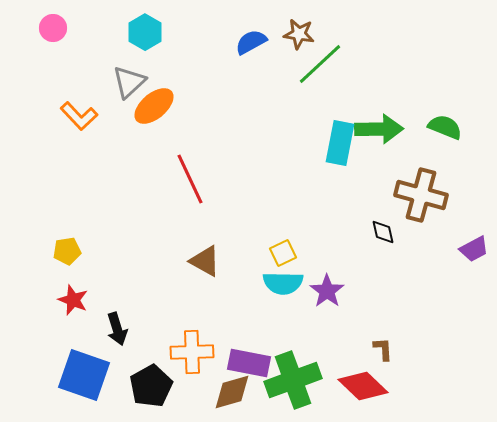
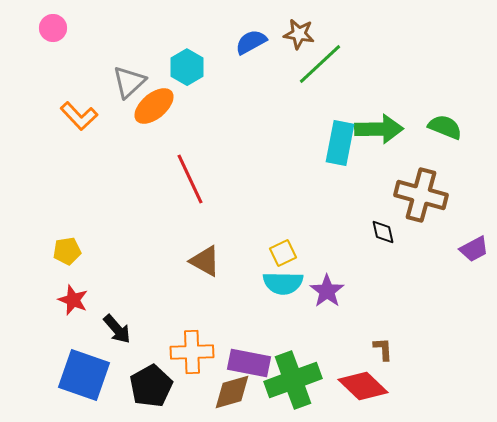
cyan hexagon: moved 42 px right, 35 px down
black arrow: rotated 24 degrees counterclockwise
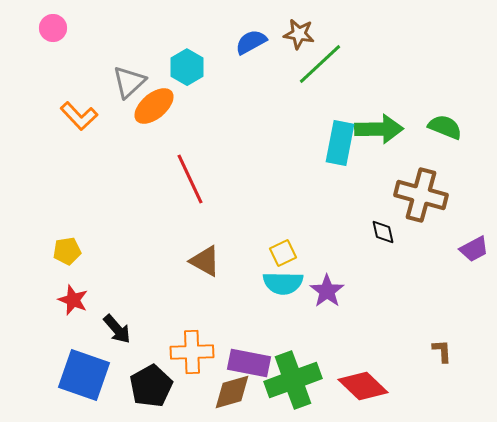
brown L-shape: moved 59 px right, 2 px down
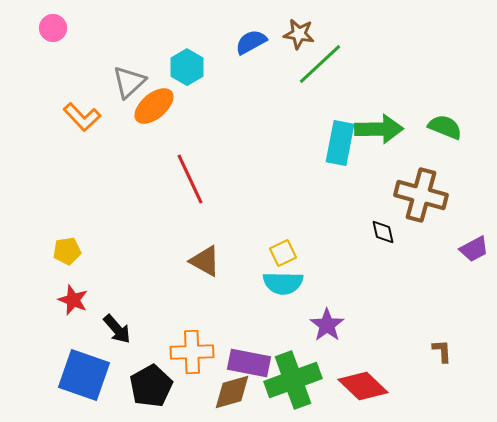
orange L-shape: moved 3 px right, 1 px down
purple star: moved 34 px down
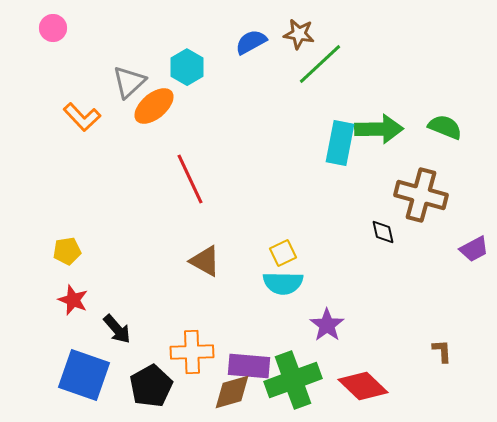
purple rectangle: moved 3 px down; rotated 6 degrees counterclockwise
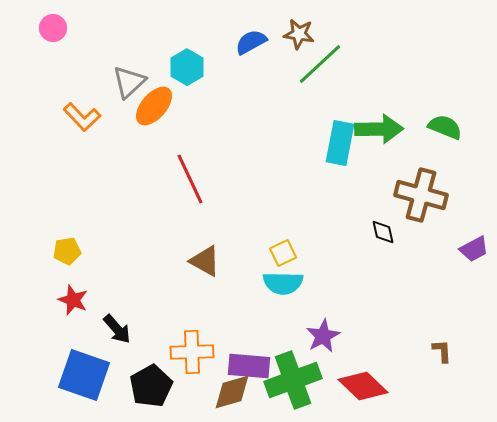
orange ellipse: rotated 9 degrees counterclockwise
purple star: moved 4 px left, 11 px down; rotated 8 degrees clockwise
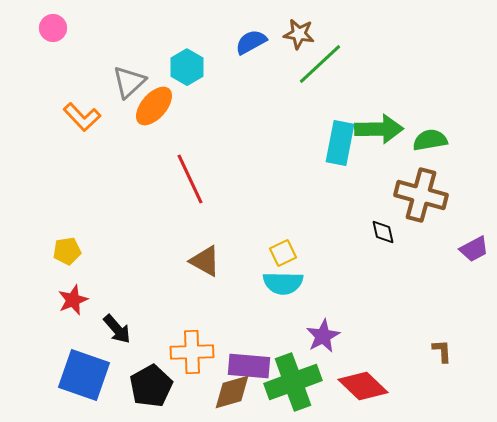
green semicircle: moved 15 px left, 13 px down; rotated 32 degrees counterclockwise
red star: rotated 28 degrees clockwise
green cross: moved 2 px down
